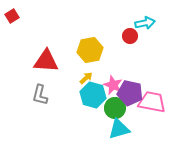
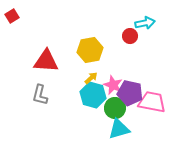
yellow arrow: moved 5 px right
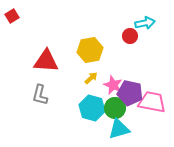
cyan hexagon: moved 1 px left, 13 px down
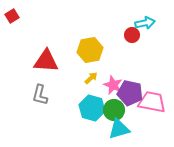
red circle: moved 2 px right, 1 px up
green circle: moved 1 px left, 2 px down
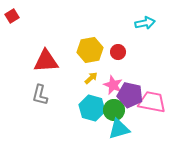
red circle: moved 14 px left, 17 px down
red triangle: rotated 8 degrees counterclockwise
purple pentagon: moved 2 px down
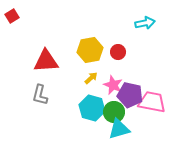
green circle: moved 2 px down
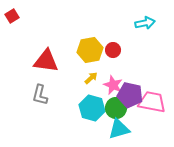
red circle: moved 5 px left, 2 px up
red triangle: rotated 12 degrees clockwise
green circle: moved 2 px right, 4 px up
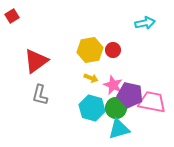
red triangle: moved 10 px left; rotated 44 degrees counterclockwise
yellow arrow: rotated 64 degrees clockwise
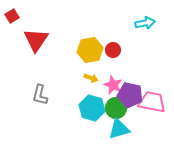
red triangle: moved 21 px up; rotated 20 degrees counterclockwise
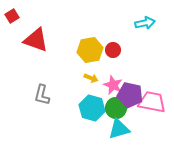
red triangle: rotated 44 degrees counterclockwise
gray L-shape: moved 2 px right
